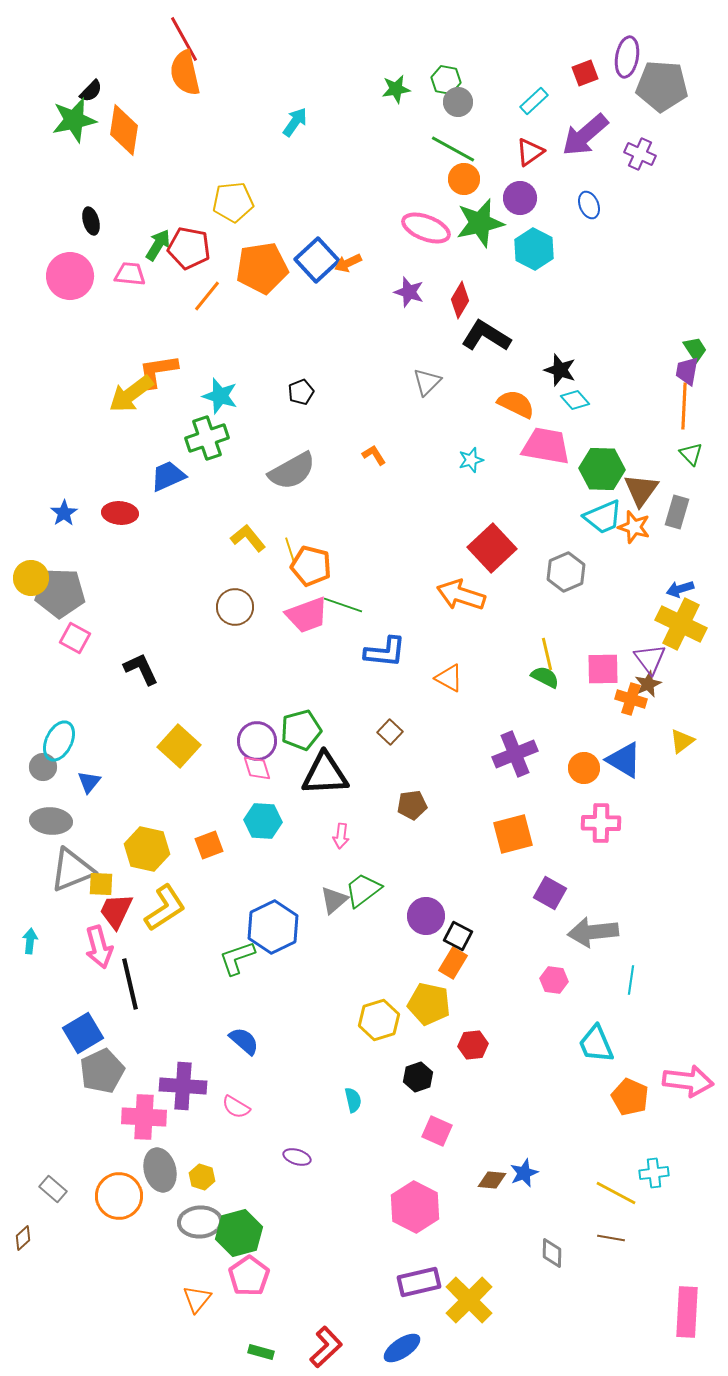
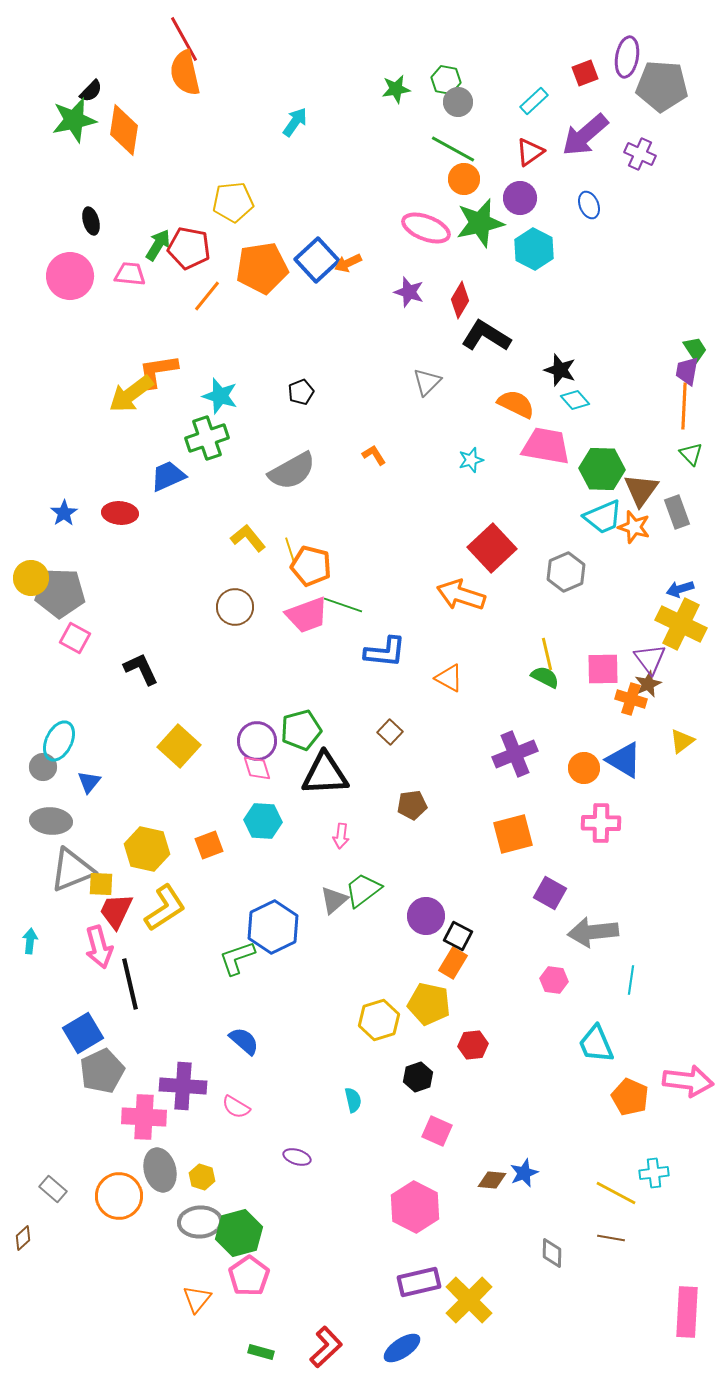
gray rectangle at (677, 512): rotated 36 degrees counterclockwise
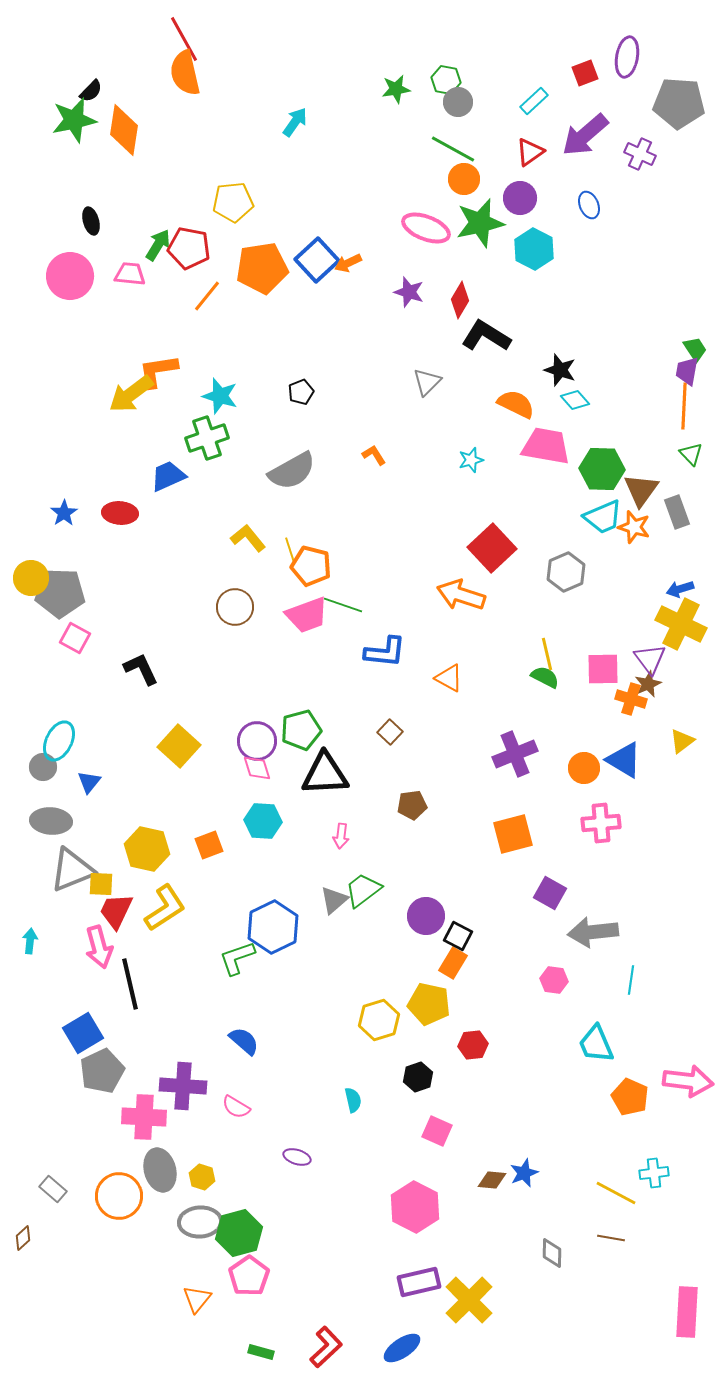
gray pentagon at (662, 86): moved 17 px right, 17 px down
pink cross at (601, 823): rotated 6 degrees counterclockwise
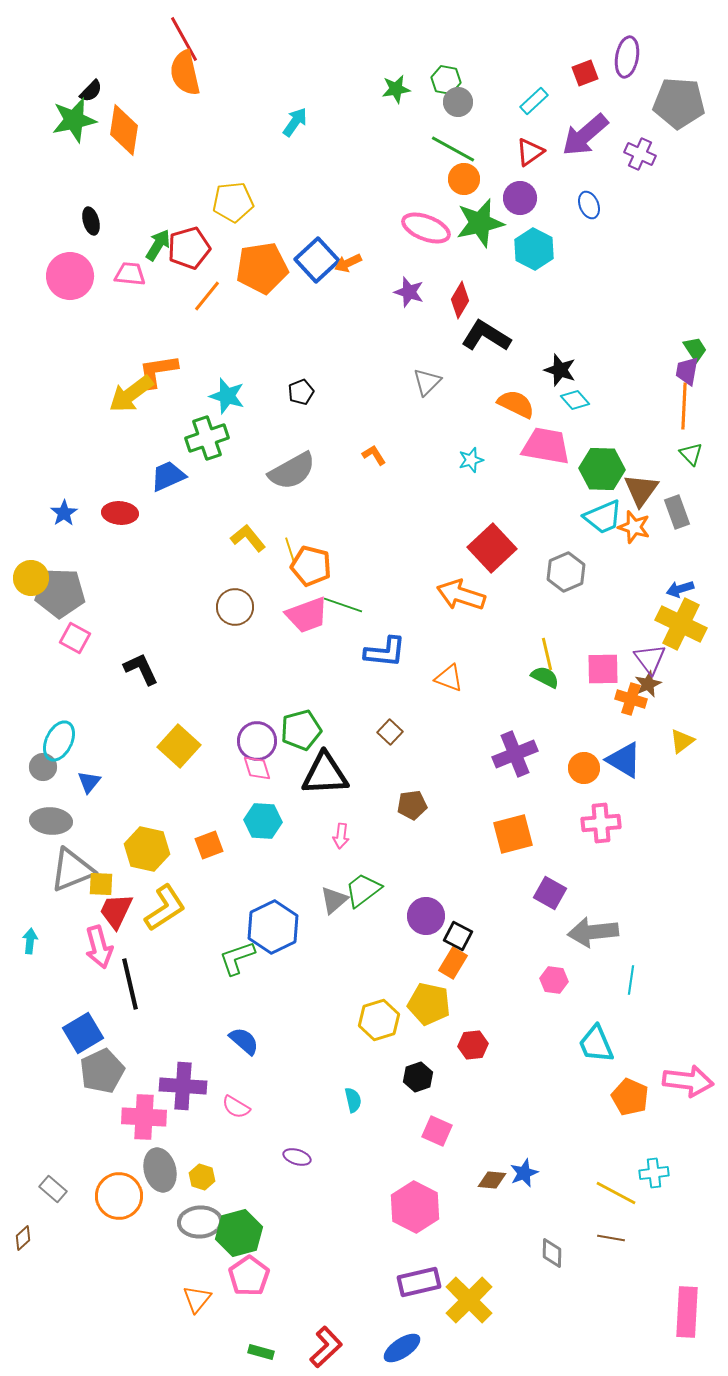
red pentagon at (189, 248): rotated 27 degrees counterclockwise
cyan star at (220, 396): moved 7 px right
orange triangle at (449, 678): rotated 8 degrees counterclockwise
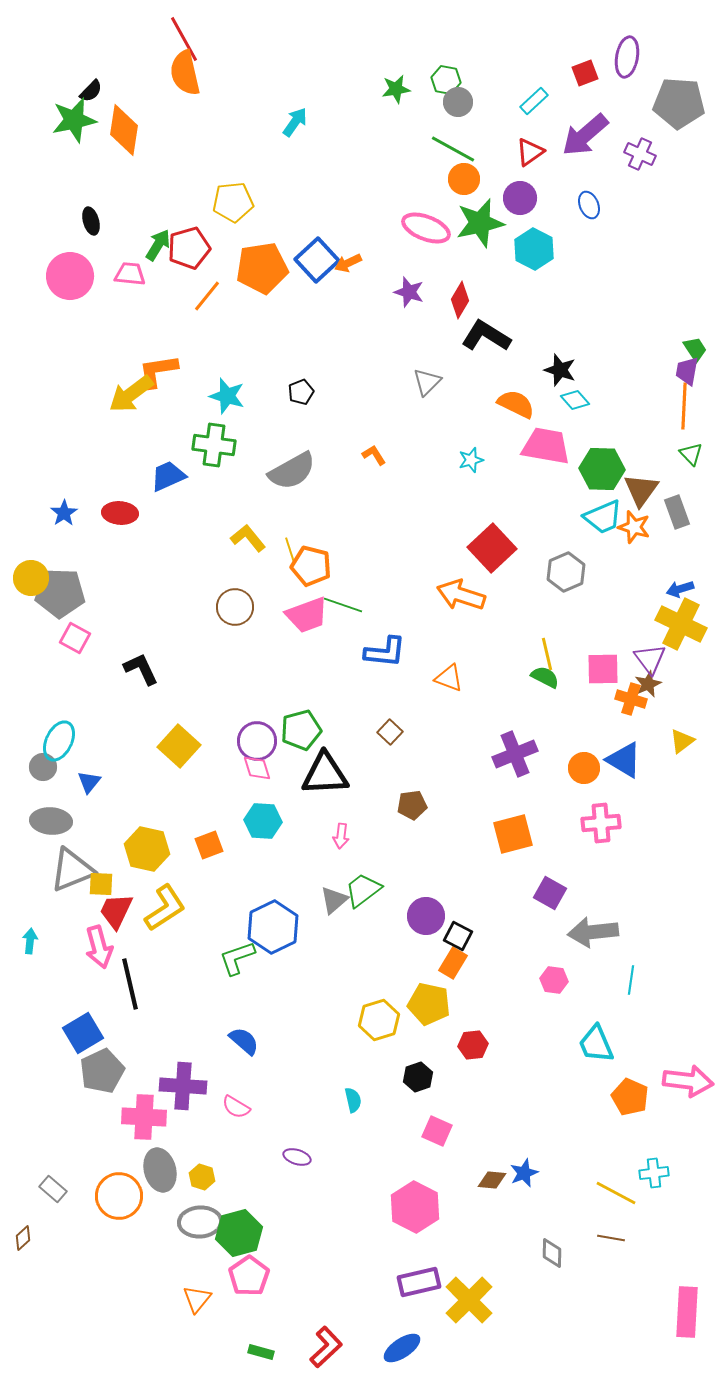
green cross at (207, 438): moved 7 px right, 7 px down; rotated 27 degrees clockwise
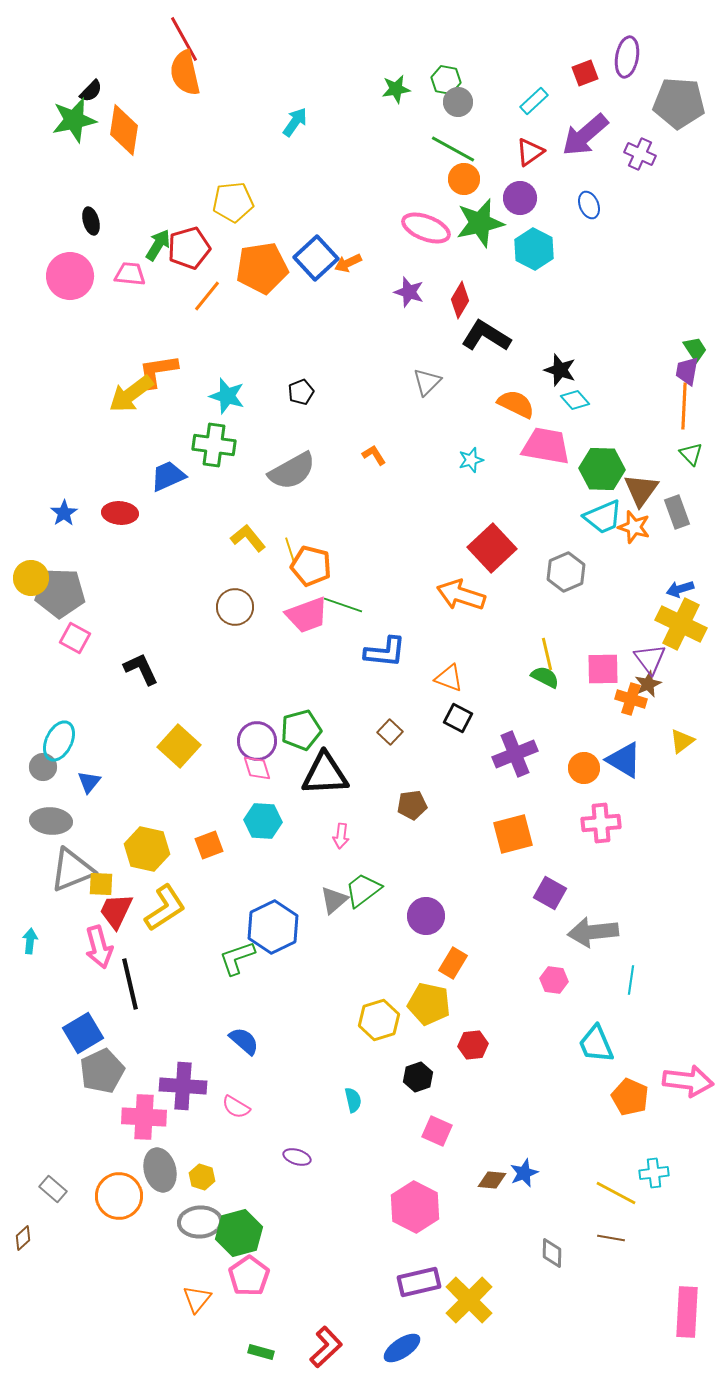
blue square at (317, 260): moved 1 px left, 2 px up
black square at (458, 936): moved 218 px up
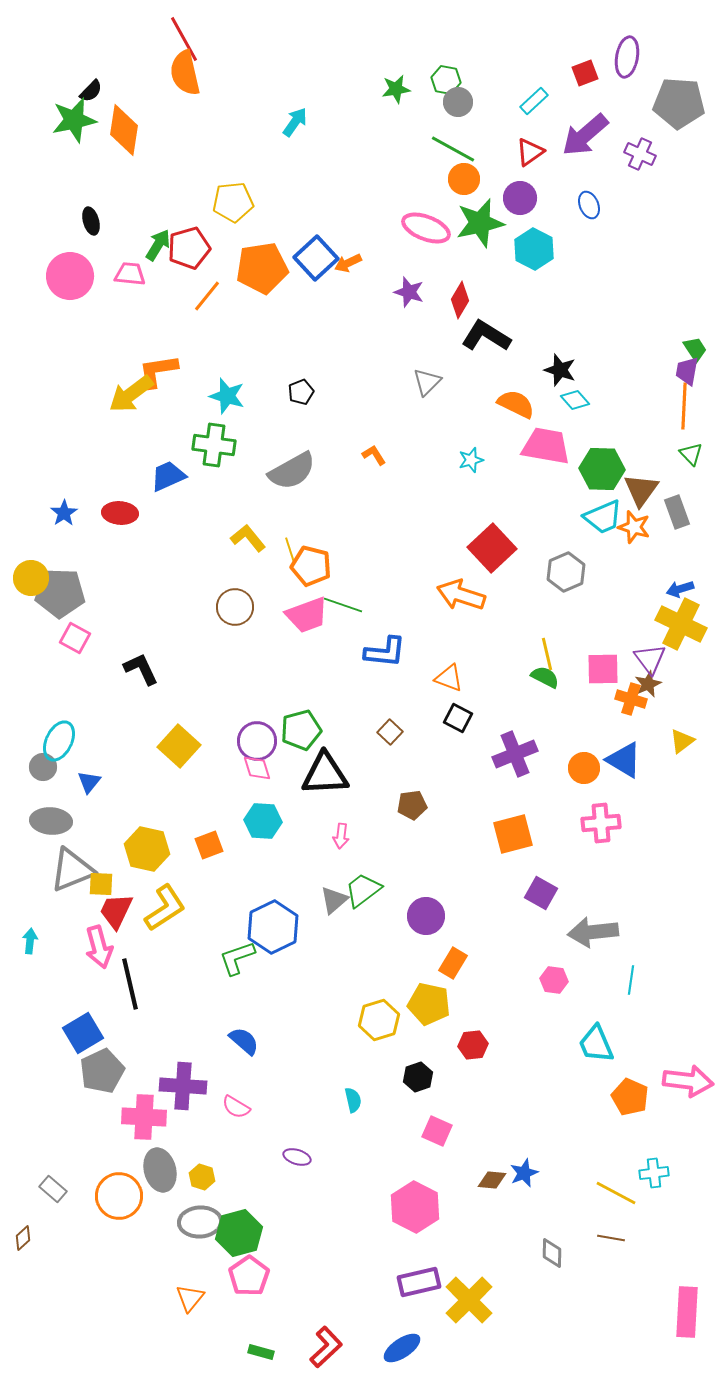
purple square at (550, 893): moved 9 px left
orange triangle at (197, 1299): moved 7 px left, 1 px up
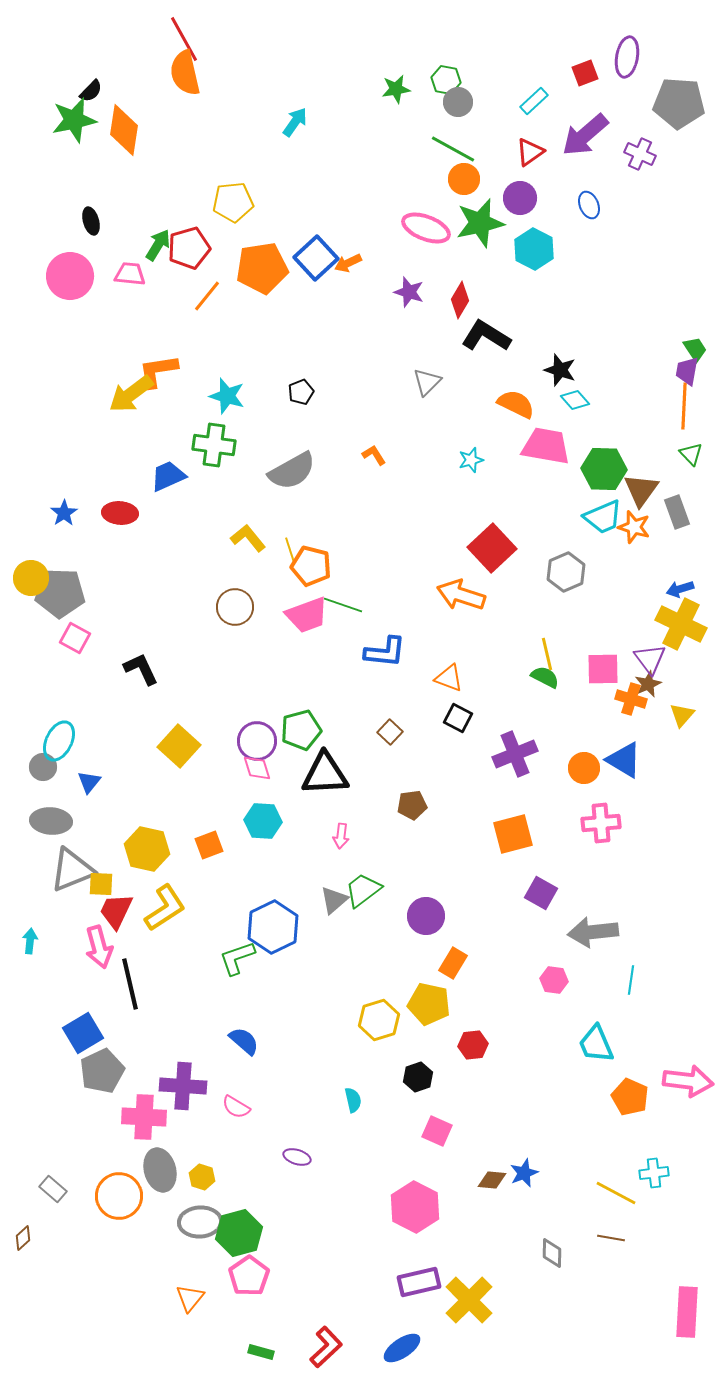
green hexagon at (602, 469): moved 2 px right
yellow triangle at (682, 741): moved 26 px up; rotated 12 degrees counterclockwise
